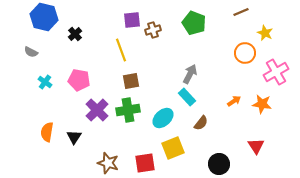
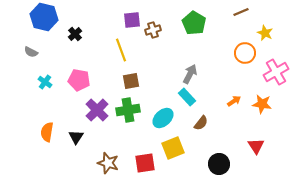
green pentagon: rotated 10 degrees clockwise
black triangle: moved 2 px right
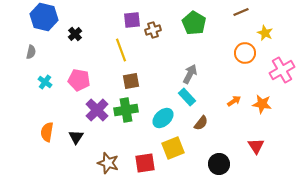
gray semicircle: rotated 104 degrees counterclockwise
pink cross: moved 6 px right, 2 px up
green cross: moved 2 px left
